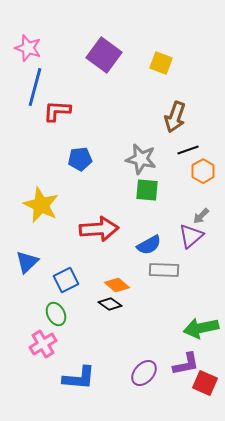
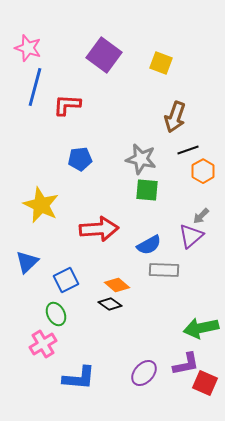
red L-shape: moved 10 px right, 6 px up
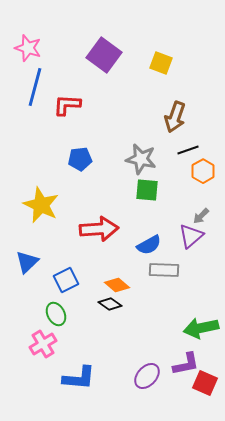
purple ellipse: moved 3 px right, 3 px down
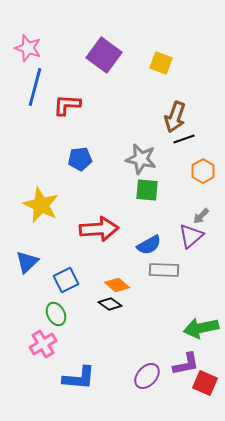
black line: moved 4 px left, 11 px up
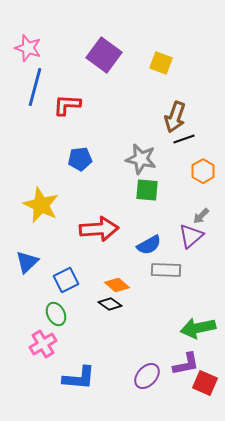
gray rectangle: moved 2 px right
green arrow: moved 3 px left
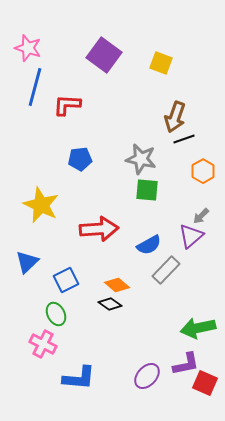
gray rectangle: rotated 48 degrees counterclockwise
pink cross: rotated 32 degrees counterclockwise
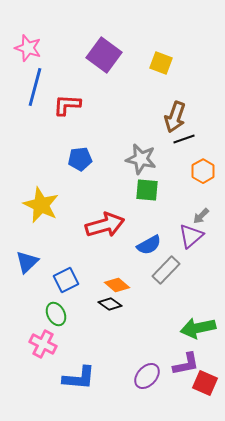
red arrow: moved 6 px right, 4 px up; rotated 12 degrees counterclockwise
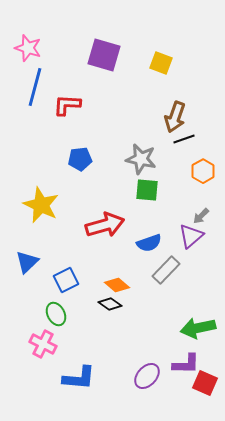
purple square: rotated 20 degrees counterclockwise
blue semicircle: moved 2 px up; rotated 10 degrees clockwise
purple L-shape: rotated 12 degrees clockwise
